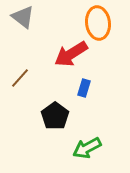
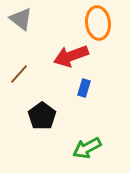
gray triangle: moved 2 px left, 2 px down
red arrow: moved 2 px down; rotated 12 degrees clockwise
brown line: moved 1 px left, 4 px up
black pentagon: moved 13 px left
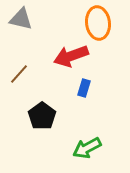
gray triangle: rotated 25 degrees counterclockwise
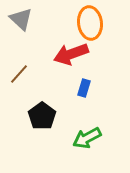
gray triangle: rotated 30 degrees clockwise
orange ellipse: moved 8 px left
red arrow: moved 2 px up
green arrow: moved 10 px up
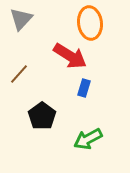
gray triangle: rotated 30 degrees clockwise
red arrow: moved 1 px left, 2 px down; rotated 128 degrees counterclockwise
green arrow: moved 1 px right, 1 px down
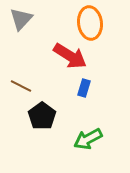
brown line: moved 2 px right, 12 px down; rotated 75 degrees clockwise
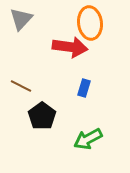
red arrow: moved 9 px up; rotated 24 degrees counterclockwise
